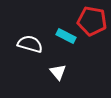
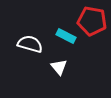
white triangle: moved 1 px right, 5 px up
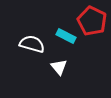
red pentagon: rotated 16 degrees clockwise
white semicircle: moved 2 px right
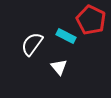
red pentagon: moved 1 px left, 1 px up
white semicircle: rotated 70 degrees counterclockwise
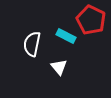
white semicircle: rotated 25 degrees counterclockwise
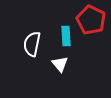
cyan rectangle: rotated 60 degrees clockwise
white triangle: moved 1 px right, 3 px up
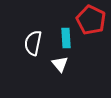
cyan rectangle: moved 2 px down
white semicircle: moved 1 px right, 1 px up
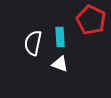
cyan rectangle: moved 6 px left, 1 px up
white triangle: rotated 30 degrees counterclockwise
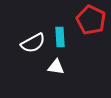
white semicircle: rotated 130 degrees counterclockwise
white triangle: moved 4 px left, 3 px down; rotated 12 degrees counterclockwise
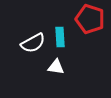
red pentagon: moved 1 px left, 1 px up; rotated 8 degrees counterclockwise
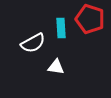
cyan rectangle: moved 1 px right, 9 px up
